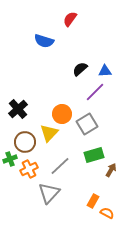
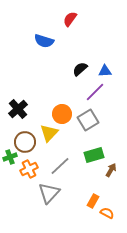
gray square: moved 1 px right, 4 px up
green cross: moved 2 px up
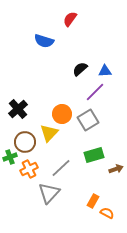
gray line: moved 1 px right, 2 px down
brown arrow: moved 5 px right, 1 px up; rotated 40 degrees clockwise
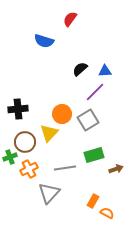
black cross: rotated 36 degrees clockwise
gray line: moved 4 px right; rotated 35 degrees clockwise
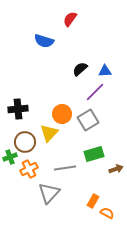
green rectangle: moved 1 px up
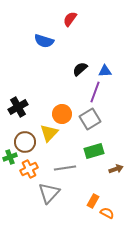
purple line: rotated 25 degrees counterclockwise
black cross: moved 2 px up; rotated 24 degrees counterclockwise
gray square: moved 2 px right, 1 px up
green rectangle: moved 3 px up
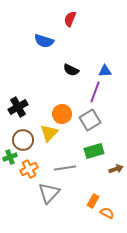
red semicircle: rotated 14 degrees counterclockwise
black semicircle: moved 9 px left, 1 px down; rotated 112 degrees counterclockwise
gray square: moved 1 px down
brown circle: moved 2 px left, 2 px up
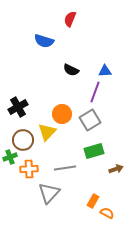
yellow triangle: moved 2 px left, 1 px up
orange cross: rotated 24 degrees clockwise
